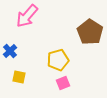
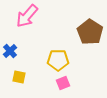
yellow pentagon: rotated 15 degrees clockwise
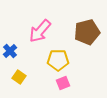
pink arrow: moved 13 px right, 15 px down
brown pentagon: moved 3 px left; rotated 25 degrees clockwise
yellow square: rotated 24 degrees clockwise
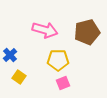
pink arrow: moved 5 px right, 1 px up; rotated 115 degrees counterclockwise
blue cross: moved 4 px down
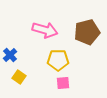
pink square: rotated 16 degrees clockwise
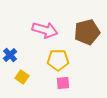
yellow square: moved 3 px right
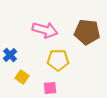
brown pentagon: rotated 20 degrees clockwise
pink square: moved 13 px left, 5 px down
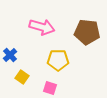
pink arrow: moved 3 px left, 3 px up
pink square: rotated 24 degrees clockwise
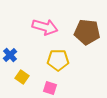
pink arrow: moved 3 px right
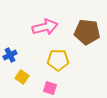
pink arrow: rotated 30 degrees counterclockwise
blue cross: rotated 16 degrees clockwise
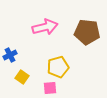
yellow pentagon: moved 7 px down; rotated 15 degrees counterclockwise
pink square: rotated 24 degrees counterclockwise
